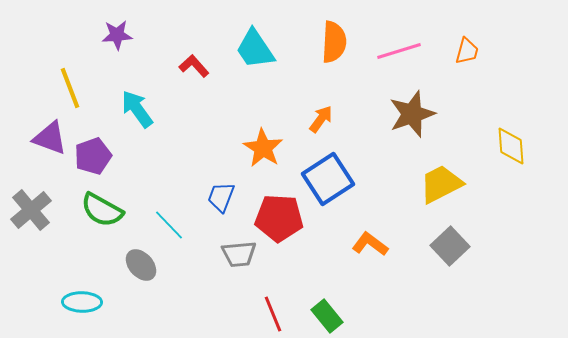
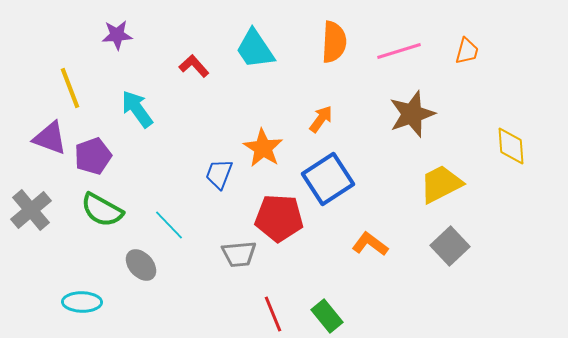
blue trapezoid: moved 2 px left, 23 px up
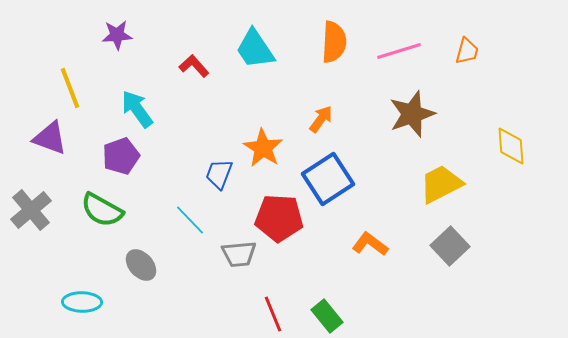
purple pentagon: moved 28 px right
cyan line: moved 21 px right, 5 px up
